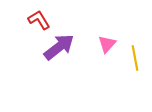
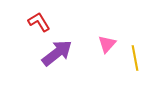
red L-shape: moved 2 px down
purple arrow: moved 2 px left, 6 px down
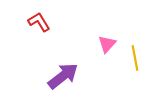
purple arrow: moved 6 px right, 23 px down
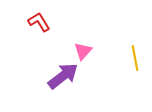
pink triangle: moved 24 px left, 7 px down
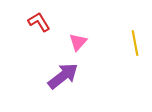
pink triangle: moved 5 px left, 9 px up
yellow line: moved 15 px up
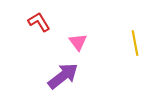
pink triangle: rotated 18 degrees counterclockwise
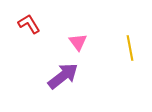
red L-shape: moved 10 px left, 2 px down
yellow line: moved 5 px left, 5 px down
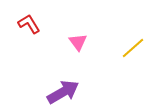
yellow line: moved 3 px right; rotated 60 degrees clockwise
purple arrow: moved 16 px down; rotated 8 degrees clockwise
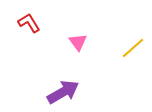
red L-shape: moved 1 px up
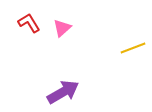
pink triangle: moved 16 px left, 14 px up; rotated 24 degrees clockwise
yellow line: rotated 20 degrees clockwise
